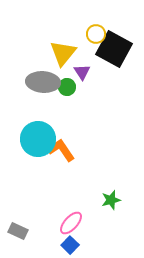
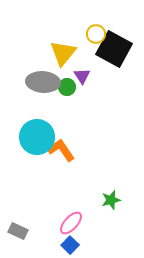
purple triangle: moved 4 px down
cyan circle: moved 1 px left, 2 px up
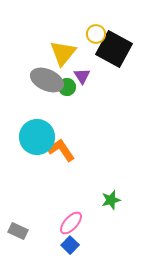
gray ellipse: moved 4 px right, 2 px up; rotated 20 degrees clockwise
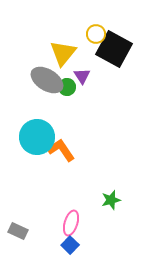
gray ellipse: rotated 8 degrees clockwise
pink ellipse: rotated 25 degrees counterclockwise
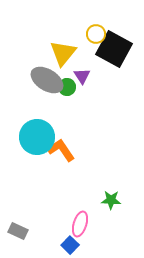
green star: rotated 18 degrees clockwise
pink ellipse: moved 9 px right, 1 px down
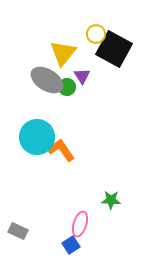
blue square: moved 1 px right; rotated 12 degrees clockwise
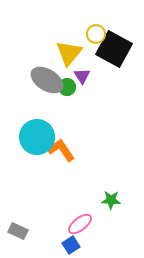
yellow triangle: moved 6 px right
pink ellipse: rotated 35 degrees clockwise
